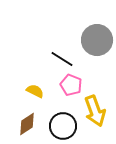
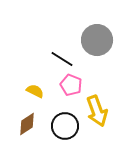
yellow arrow: moved 2 px right
black circle: moved 2 px right
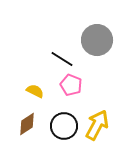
yellow arrow: moved 14 px down; rotated 132 degrees counterclockwise
black circle: moved 1 px left
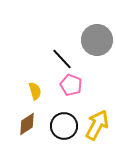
black line: rotated 15 degrees clockwise
yellow semicircle: rotated 48 degrees clockwise
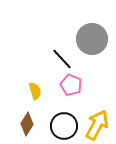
gray circle: moved 5 px left, 1 px up
brown diamond: rotated 25 degrees counterclockwise
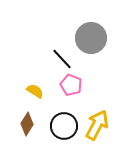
gray circle: moved 1 px left, 1 px up
yellow semicircle: rotated 42 degrees counterclockwise
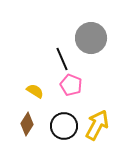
black line: rotated 20 degrees clockwise
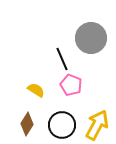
yellow semicircle: moved 1 px right, 1 px up
black circle: moved 2 px left, 1 px up
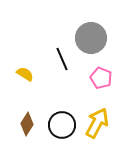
pink pentagon: moved 30 px right, 7 px up
yellow semicircle: moved 11 px left, 16 px up
yellow arrow: moved 2 px up
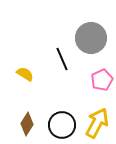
pink pentagon: moved 1 px right, 2 px down; rotated 25 degrees clockwise
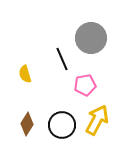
yellow semicircle: rotated 138 degrees counterclockwise
pink pentagon: moved 17 px left, 5 px down; rotated 15 degrees clockwise
yellow arrow: moved 3 px up
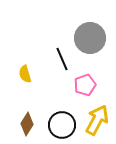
gray circle: moved 1 px left
pink pentagon: rotated 10 degrees counterclockwise
